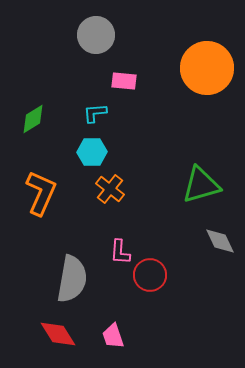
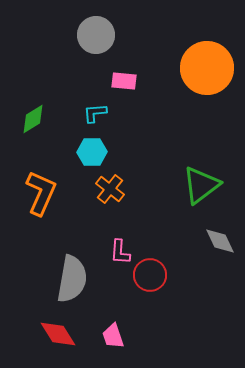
green triangle: rotated 21 degrees counterclockwise
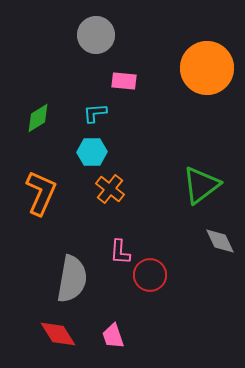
green diamond: moved 5 px right, 1 px up
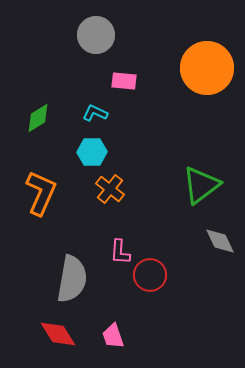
cyan L-shape: rotated 30 degrees clockwise
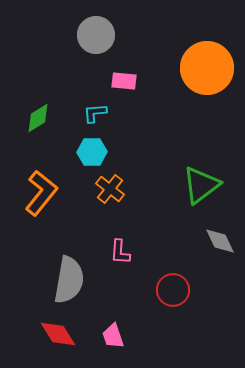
cyan L-shape: rotated 30 degrees counterclockwise
orange L-shape: rotated 15 degrees clockwise
red circle: moved 23 px right, 15 px down
gray semicircle: moved 3 px left, 1 px down
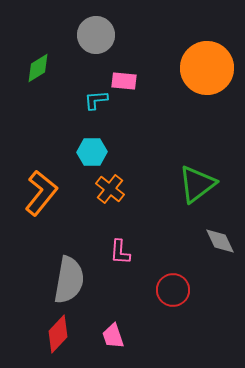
cyan L-shape: moved 1 px right, 13 px up
green diamond: moved 50 px up
green triangle: moved 4 px left, 1 px up
red diamond: rotated 75 degrees clockwise
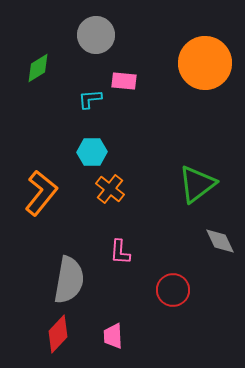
orange circle: moved 2 px left, 5 px up
cyan L-shape: moved 6 px left, 1 px up
pink trapezoid: rotated 16 degrees clockwise
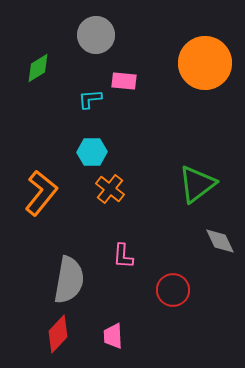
pink L-shape: moved 3 px right, 4 px down
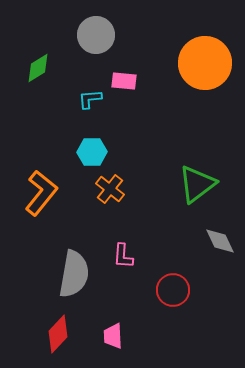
gray semicircle: moved 5 px right, 6 px up
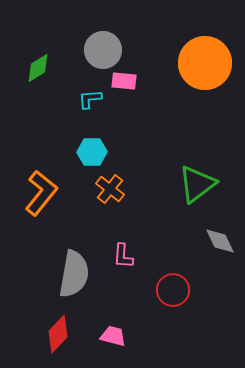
gray circle: moved 7 px right, 15 px down
pink trapezoid: rotated 108 degrees clockwise
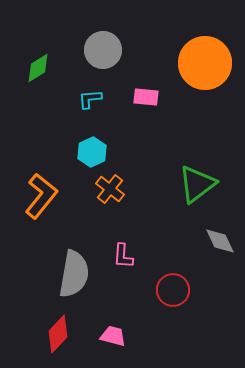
pink rectangle: moved 22 px right, 16 px down
cyan hexagon: rotated 24 degrees counterclockwise
orange L-shape: moved 3 px down
